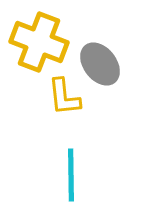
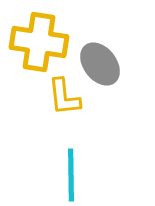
yellow cross: rotated 12 degrees counterclockwise
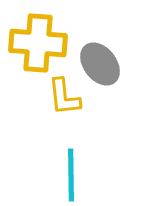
yellow cross: moved 1 px left, 1 px down; rotated 4 degrees counterclockwise
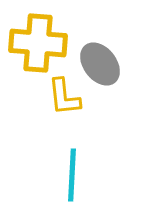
cyan line: moved 1 px right; rotated 4 degrees clockwise
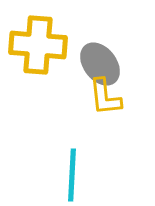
yellow cross: moved 2 px down
yellow L-shape: moved 41 px right
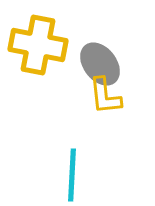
yellow cross: rotated 6 degrees clockwise
yellow L-shape: moved 1 px up
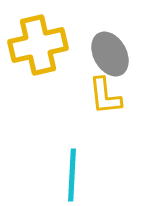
yellow cross: rotated 24 degrees counterclockwise
gray ellipse: moved 10 px right, 10 px up; rotated 9 degrees clockwise
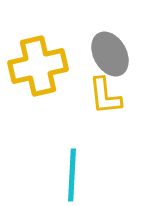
yellow cross: moved 21 px down
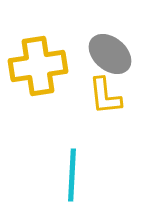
gray ellipse: rotated 21 degrees counterclockwise
yellow cross: rotated 4 degrees clockwise
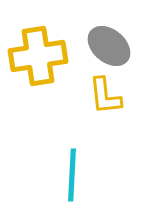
gray ellipse: moved 1 px left, 8 px up
yellow cross: moved 10 px up
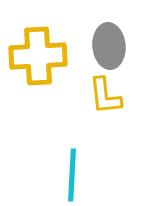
gray ellipse: rotated 45 degrees clockwise
yellow cross: rotated 6 degrees clockwise
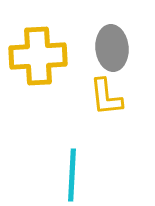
gray ellipse: moved 3 px right, 2 px down
yellow L-shape: moved 1 px right, 1 px down
